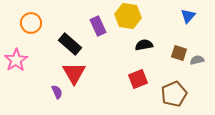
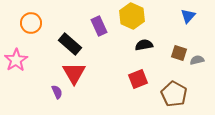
yellow hexagon: moved 4 px right; rotated 15 degrees clockwise
purple rectangle: moved 1 px right
brown pentagon: rotated 20 degrees counterclockwise
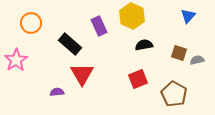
red triangle: moved 8 px right, 1 px down
purple semicircle: rotated 72 degrees counterclockwise
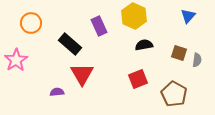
yellow hexagon: moved 2 px right
gray semicircle: rotated 112 degrees clockwise
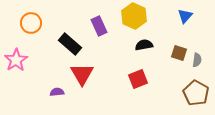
blue triangle: moved 3 px left
brown pentagon: moved 22 px right, 1 px up
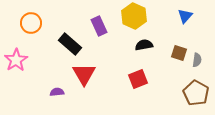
red triangle: moved 2 px right
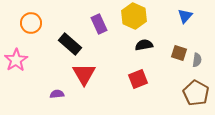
purple rectangle: moved 2 px up
purple semicircle: moved 2 px down
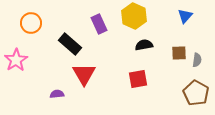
brown square: rotated 21 degrees counterclockwise
red square: rotated 12 degrees clockwise
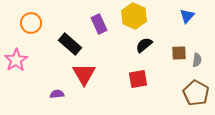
blue triangle: moved 2 px right
black semicircle: rotated 30 degrees counterclockwise
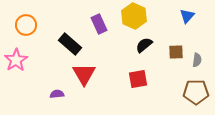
orange circle: moved 5 px left, 2 px down
brown square: moved 3 px left, 1 px up
brown pentagon: moved 1 px up; rotated 30 degrees counterclockwise
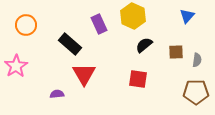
yellow hexagon: moved 1 px left
pink star: moved 6 px down
red square: rotated 18 degrees clockwise
